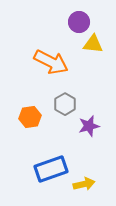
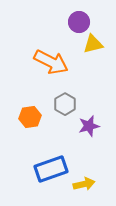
yellow triangle: rotated 20 degrees counterclockwise
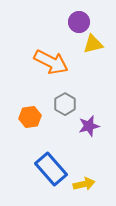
blue rectangle: rotated 68 degrees clockwise
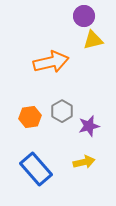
purple circle: moved 5 px right, 6 px up
yellow triangle: moved 4 px up
orange arrow: rotated 40 degrees counterclockwise
gray hexagon: moved 3 px left, 7 px down
blue rectangle: moved 15 px left
yellow arrow: moved 22 px up
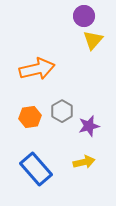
yellow triangle: rotated 35 degrees counterclockwise
orange arrow: moved 14 px left, 7 px down
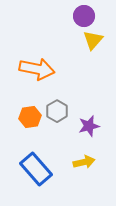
orange arrow: rotated 24 degrees clockwise
gray hexagon: moved 5 px left
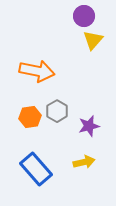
orange arrow: moved 2 px down
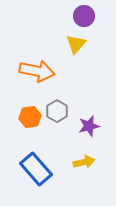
yellow triangle: moved 17 px left, 4 px down
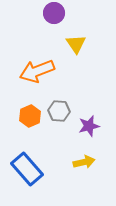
purple circle: moved 30 px left, 3 px up
yellow triangle: rotated 15 degrees counterclockwise
orange arrow: rotated 148 degrees clockwise
gray hexagon: moved 2 px right; rotated 25 degrees counterclockwise
orange hexagon: moved 1 px up; rotated 15 degrees counterclockwise
blue rectangle: moved 9 px left
